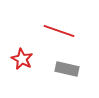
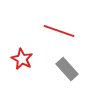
gray rectangle: rotated 35 degrees clockwise
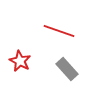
red star: moved 2 px left, 2 px down
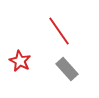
red line: rotated 36 degrees clockwise
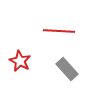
red line: rotated 52 degrees counterclockwise
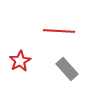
red star: rotated 15 degrees clockwise
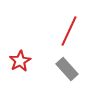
red line: moved 10 px right; rotated 68 degrees counterclockwise
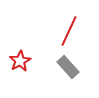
gray rectangle: moved 1 px right, 2 px up
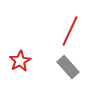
red line: moved 1 px right
